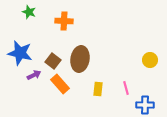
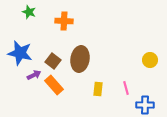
orange rectangle: moved 6 px left, 1 px down
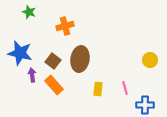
orange cross: moved 1 px right, 5 px down; rotated 18 degrees counterclockwise
purple arrow: moved 2 px left; rotated 72 degrees counterclockwise
pink line: moved 1 px left
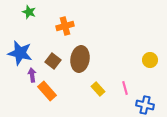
orange rectangle: moved 7 px left, 6 px down
yellow rectangle: rotated 48 degrees counterclockwise
blue cross: rotated 12 degrees clockwise
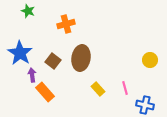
green star: moved 1 px left, 1 px up
orange cross: moved 1 px right, 2 px up
blue star: rotated 20 degrees clockwise
brown ellipse: moved 1 px right, 1 px up
orange rectangle: moved 2 px left, 1 px down
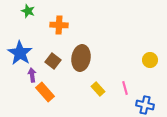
orange cross: moved 7 px left, 1 px down; rotated 18 degrees clockwise
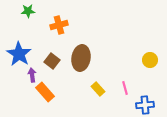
green star: rotated 24 degrees counterclockwise
orange cross: rotated 18 degrees counterclockwise
blue star: moved 1 px left, 1 px down
brown square: moved 1 px left
blue cross: rotated 18 degrees counterclockwise
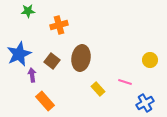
blue star: rotated 15 degrees clockwise
pink line: moved 6 px up; rotated 56 degrees counterclockwise
orange rectangle: moved 9 px down
blue cross: moved 2 px up; rotated 24 degrees counterclockwise
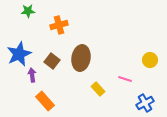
pink line: moved 3 px up
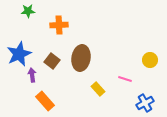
orange cross: rotated 12 degrees clockwise
